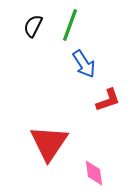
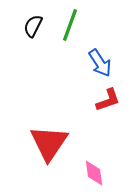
blue arrow: moved 16 px right, 1 px up
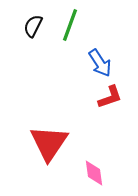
red L-shape: moved 2 px right, 3 px up
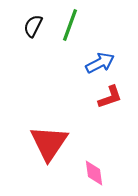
blue arrow: rotated 84 degrees counterclockwise
